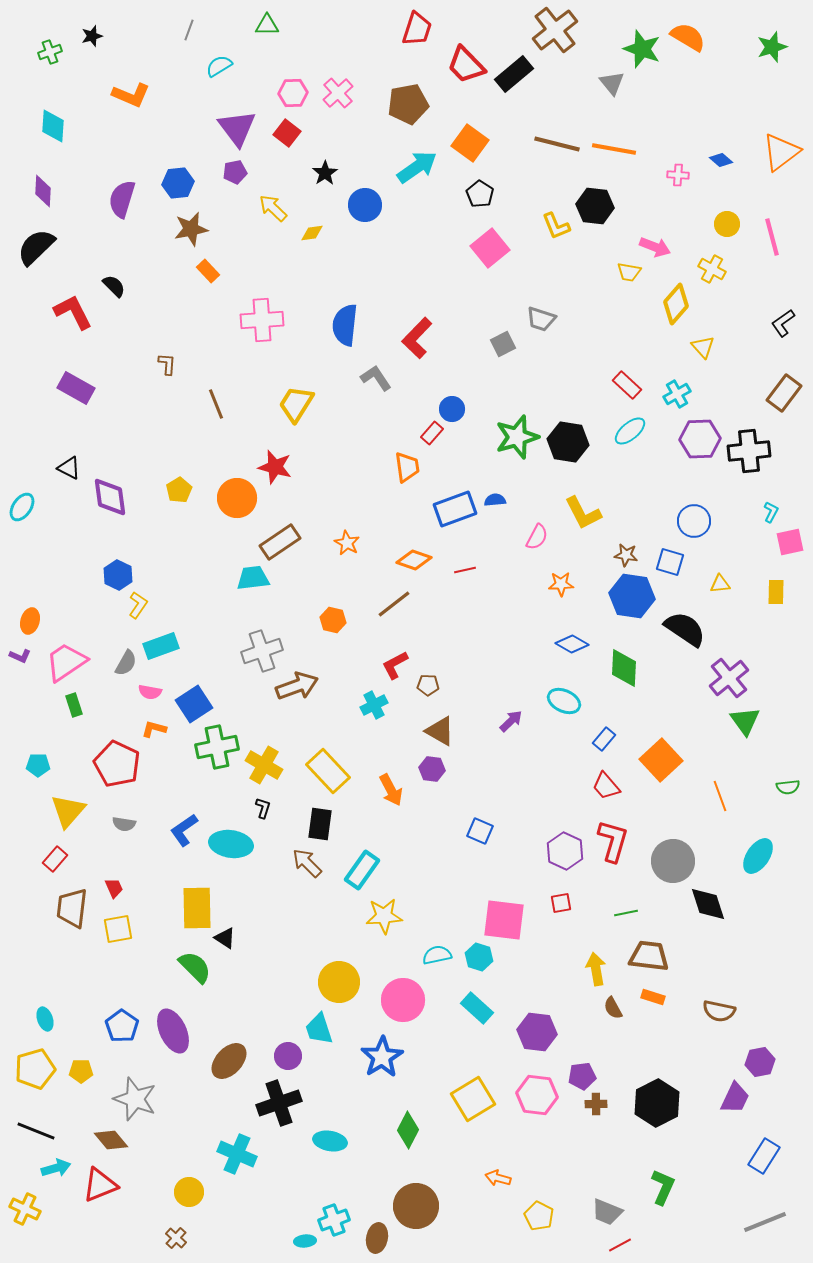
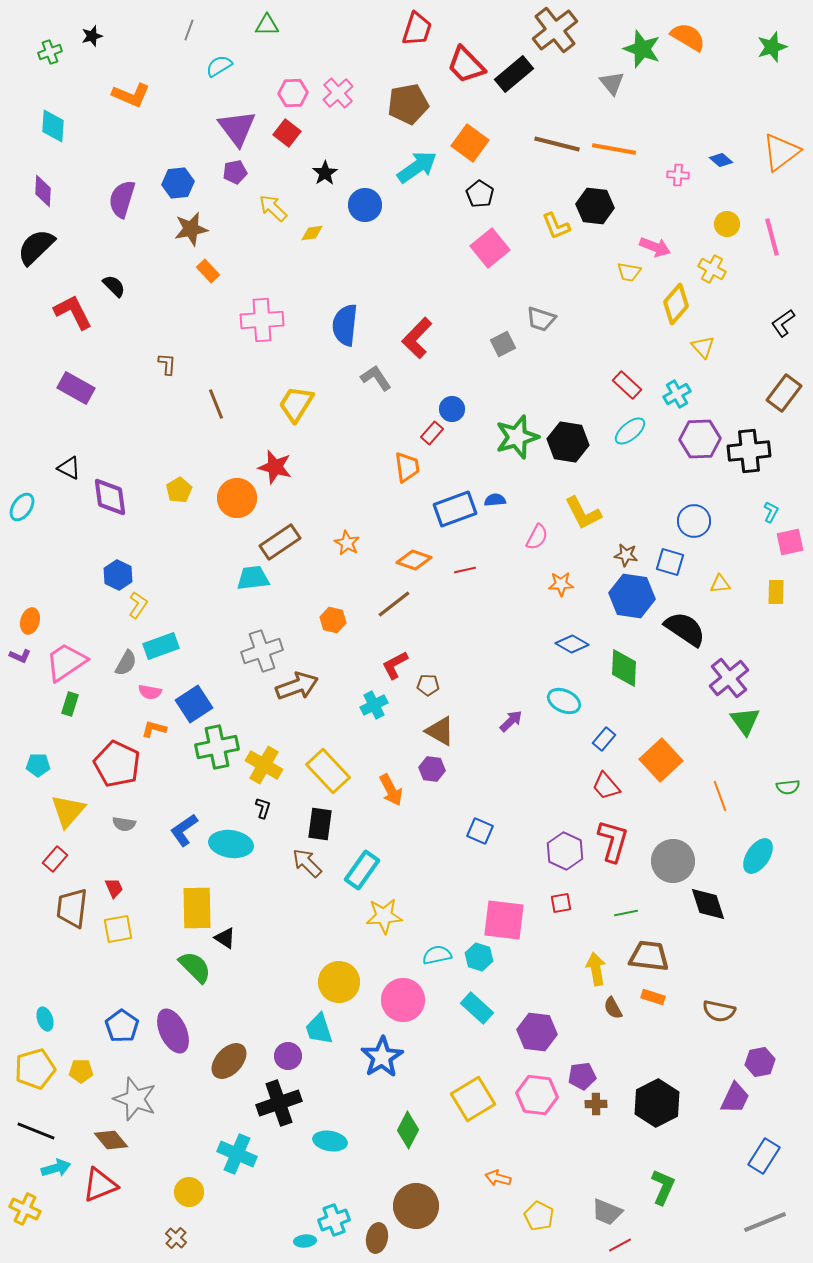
green rectangle at (74, 705): moved 4 px left, 1 px up; rotated 35 degrees clockwise
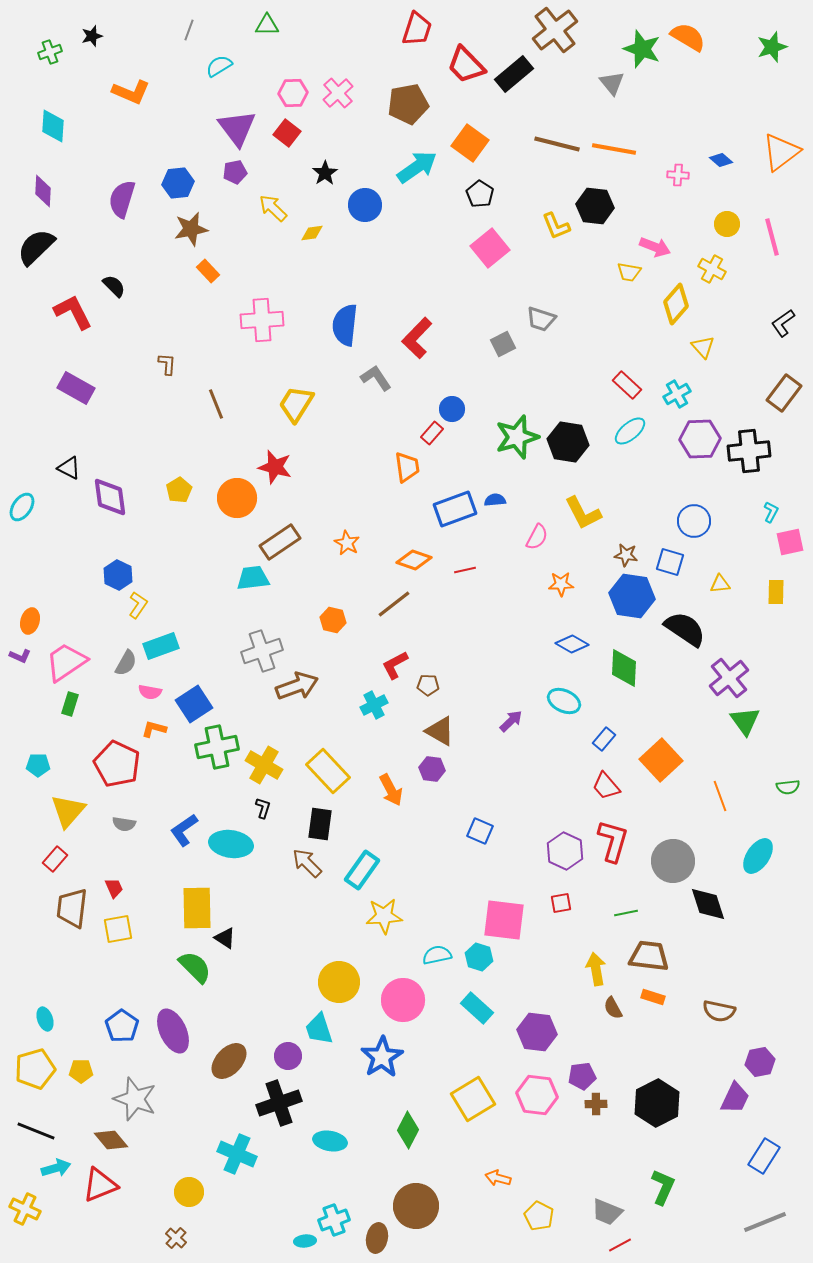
orange L-shape at (131, 95): moved 3 px up
